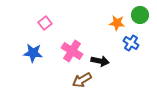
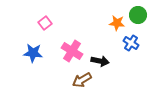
green circle: moved 2 px left
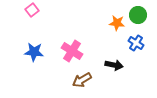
pink square: moved 13 px left, 13 px up
blue cross: moved 5 px right
blue star: moved 1 px right, 1 px up
black arrow: moved 14 px right, 4 px down
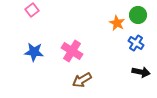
orange star: rotated 21 degrees clockwise
black arrow: moved 27 px right, 7 px down
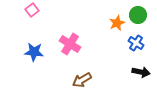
orange star: rotated 21 degrees clockwise
pink cross: moved 2 px left, 7 px up
